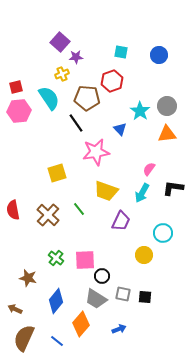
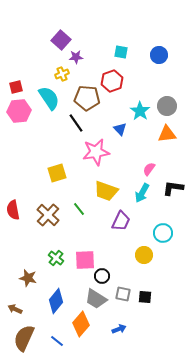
purple square: moved 1 px right, 2 px up
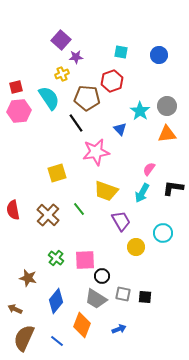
purple trapezoid: rotated 55 degrees counterclockwise
yellow circle: moved 8 px left, 8 px up
orange diamond: moved 1 px right, 1 px down; rotated 20 degrees counterclockwise
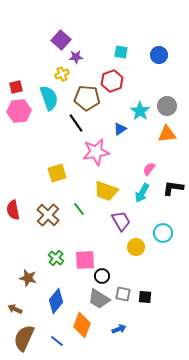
cyan semicircle: rotated 15 degrees clockwise
blue triangle: rotated 40 degrees clockwise
gray trapezoid: moved 3 px right
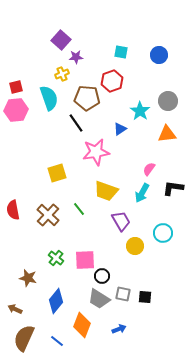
gray circle: moved 1 px right, 5 px up
pink hexagon: moved 3 px left, 1 px up
yellow circle: moved 1 px left, 1 px up
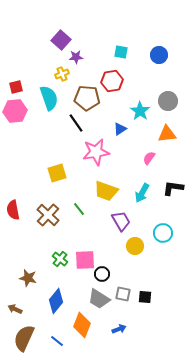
red hexagon: rotated 10 degrees clockwise
pink hexagon: moved 1 px left, 1 px down
pink semicircle: moved 11 px up
green cross: moved 4 px right, 1 px down
black circle: moved 2 px up
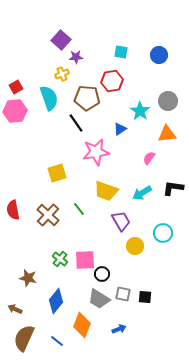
red square: rotated 16 degrees counterclockwise
cyan arrow: rotated 30 degrees clockwise
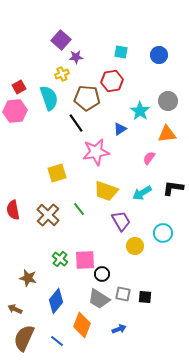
red square: moved 3 px right
